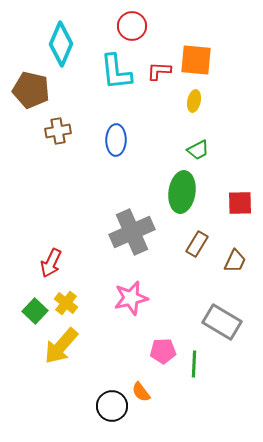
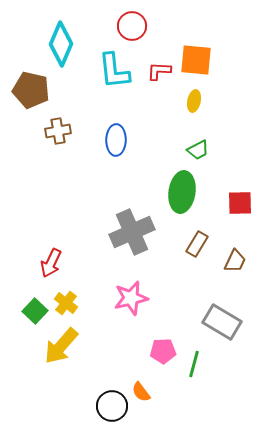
cyan L-shape: moved 2 px left, 1 px up
green line: rotated 12 degrees clockwise
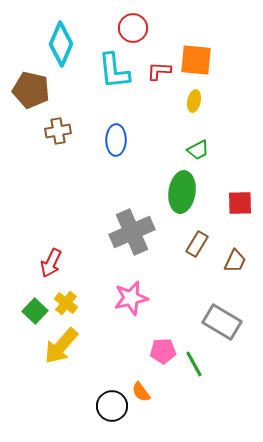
red circle: moved 1 px right, 2 px down
green line: rotated 44 degrees counterclockwise
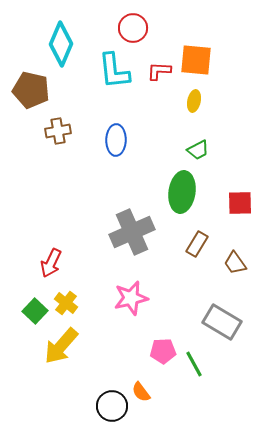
brown trapezoid: moved 2 px down; rotated 120 degrees clockwise
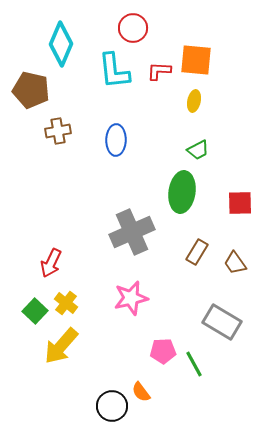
brown rectangle: moved 8 px down
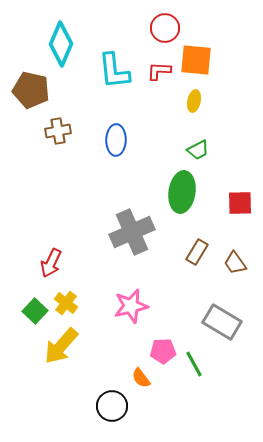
red circle: moved 32 px right
pink star: moved 8 px down
orange semicircle: moved 14 px up
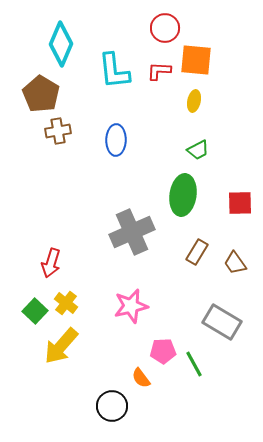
brown pentagon: moved 10 px right, 4 px down; rotated 18 degrees clockwise
green ellipse: moved 1 px right, 3 px down
red arrow: rotated 8 degrees counterclockwise
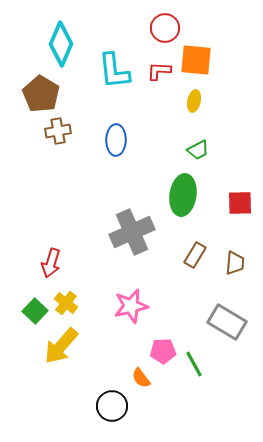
brown rectangle: moved 2 px left, 3 px down
brown trapezoid: rotated 140 degrees counterclockwise
gray rectangle: moved 5 px right
